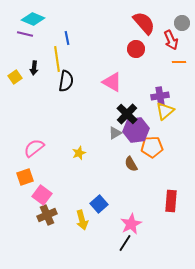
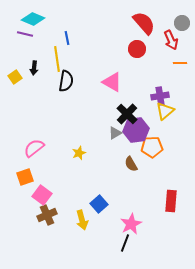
red circle: moved 1 px right
orange line: moved 1 px right, 1 px down
black line: rotated 12 degrees counterclockwise
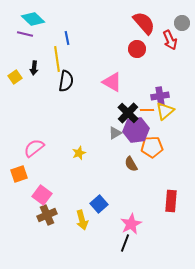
cyan diamond: rotated 20 degrees clockwise
red arrow: moved 1 px left
orange line: moved 33 px left, 47 px down
black cross: moved 1 px right, 1 px up
orange square: moved 6 px left, 3 px up
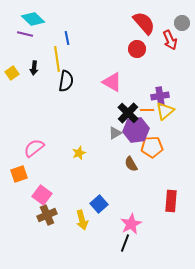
yellow square: moved 3 px left, 4 px up
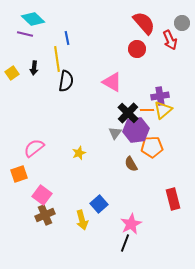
yellow triangle: moved 2 px left, 1 px up
gray triangle: rotated 24 degrees counterclockwise
red rectangle: moved 2 px right, 2 px up; rotated 20 degrees counterclockwise
brown cross: moved 2 px left
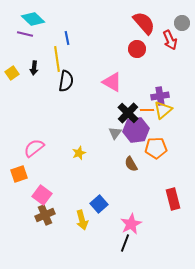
orange pentagon: moved 4 px right, 1 px down
